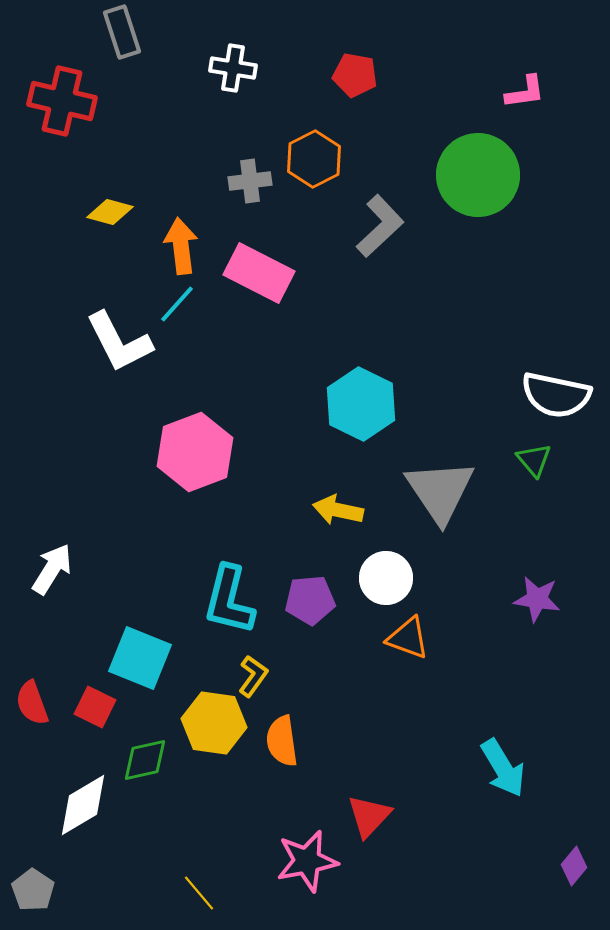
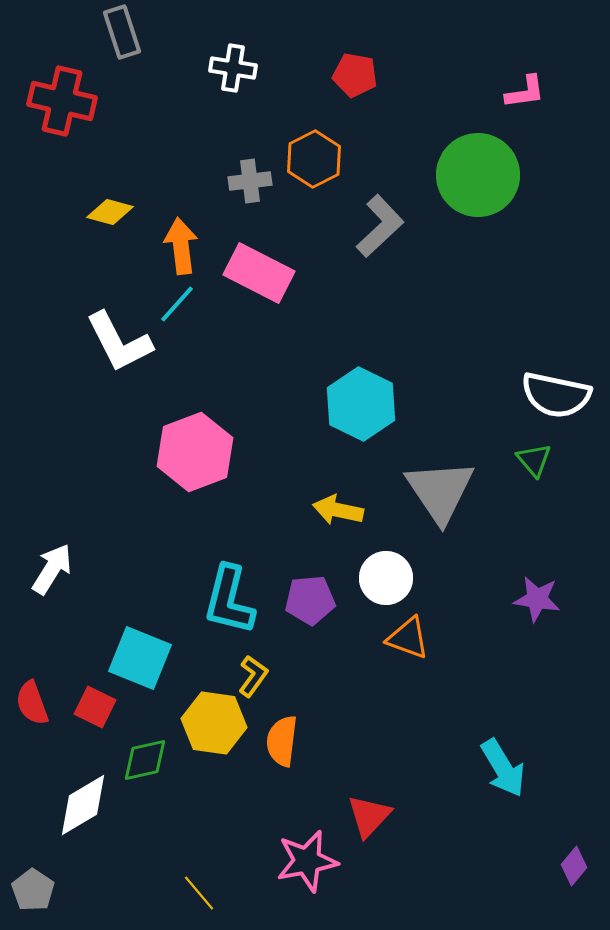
orange semicircle: rotated 15 degrees clockwise
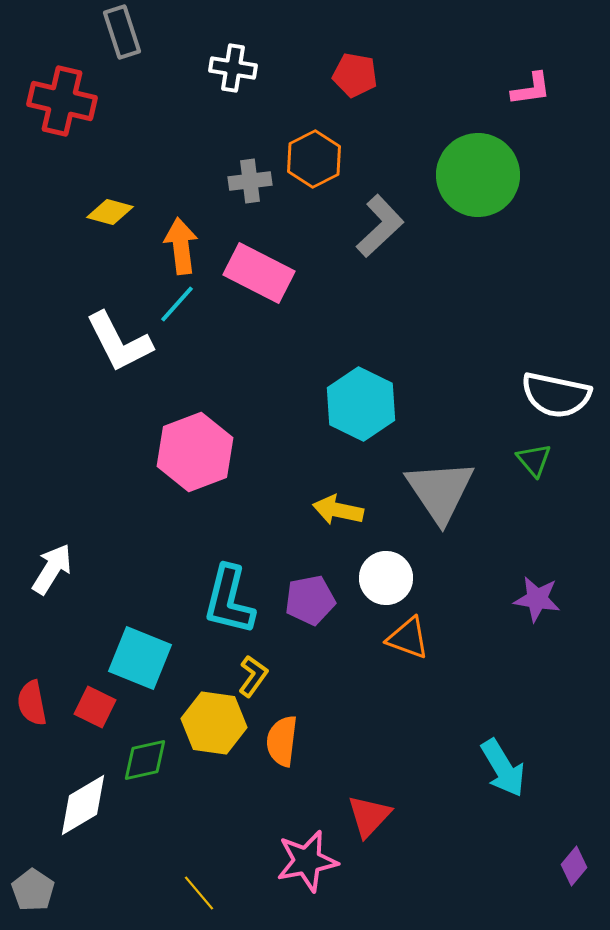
pink L-shape: moved 6 px right, 3 px up
purple pentagon: rotated 6 degrees counterclockwise
red semicircle: rotated 9 degrees clockwise
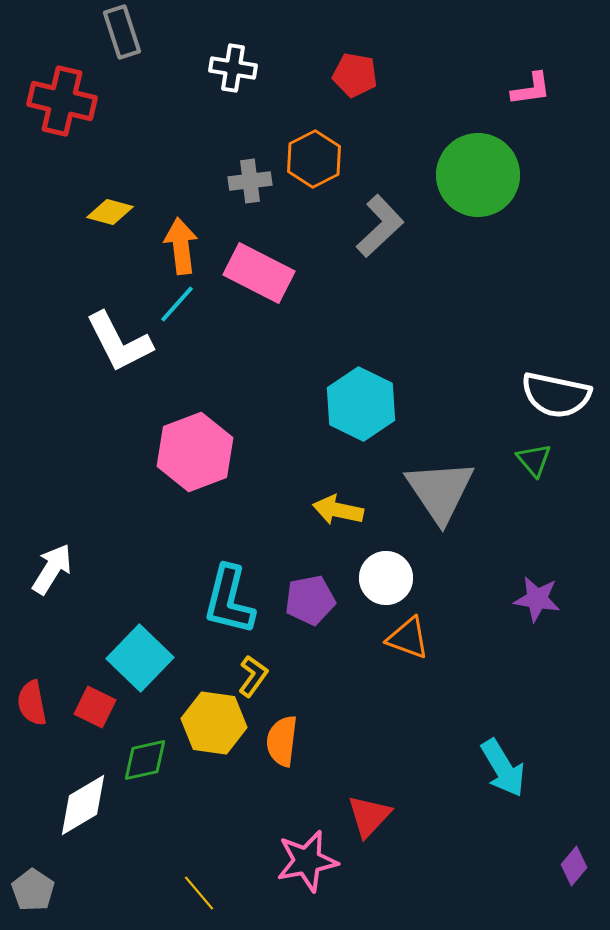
cyan square: rotated 22 degrees clockwise
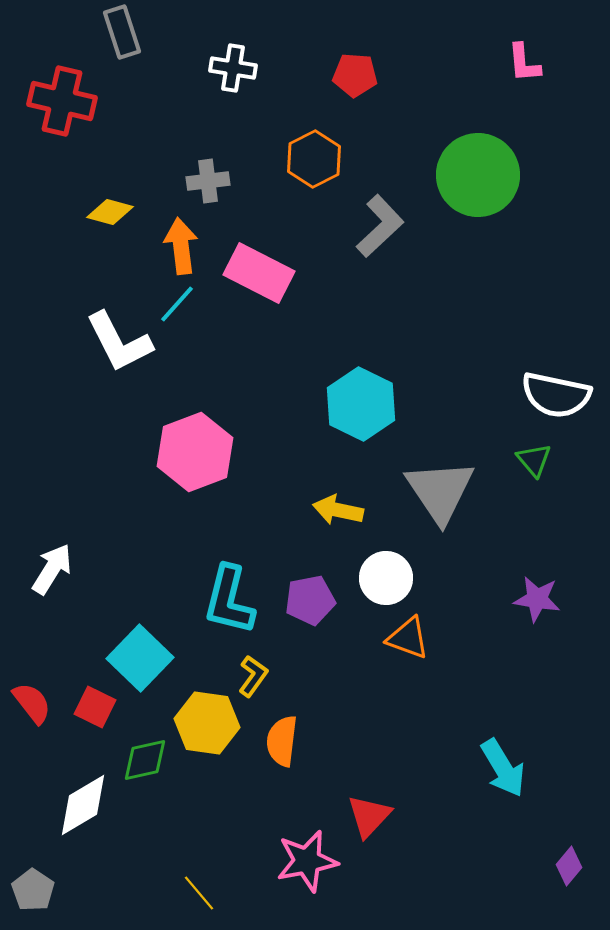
red pentagon: rotated 6 degrees counterclockwise
pink L-shape: moved 7 px left, 26 px up; rotated 93 degrees clockwise
gray cross: moved 42 px left
red semicircle: rotated 153 degrees clockwise
yellow hexagon: moved 7 px left
purple diamond: moved 5 px left
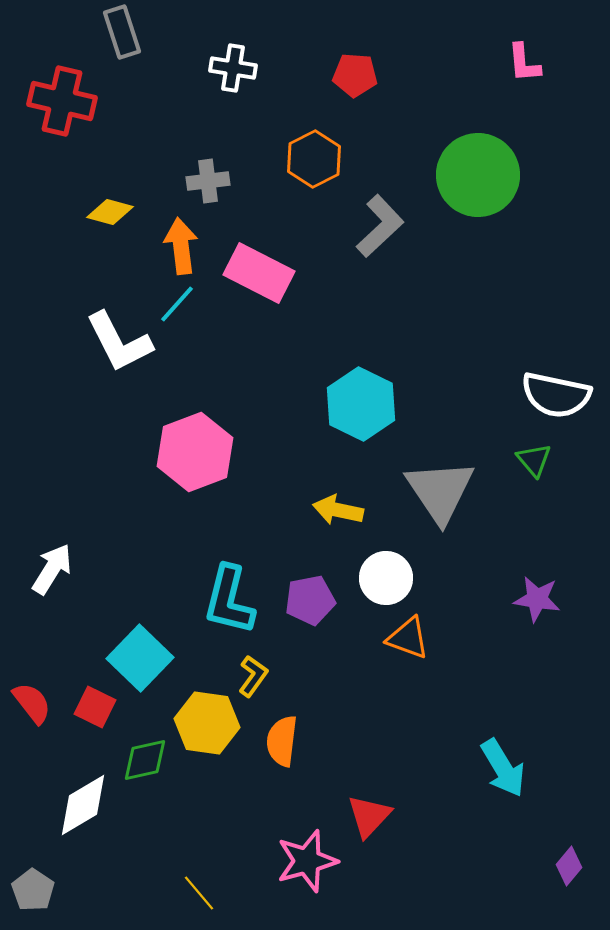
pink star: rotated 4 degrees counterclockwise
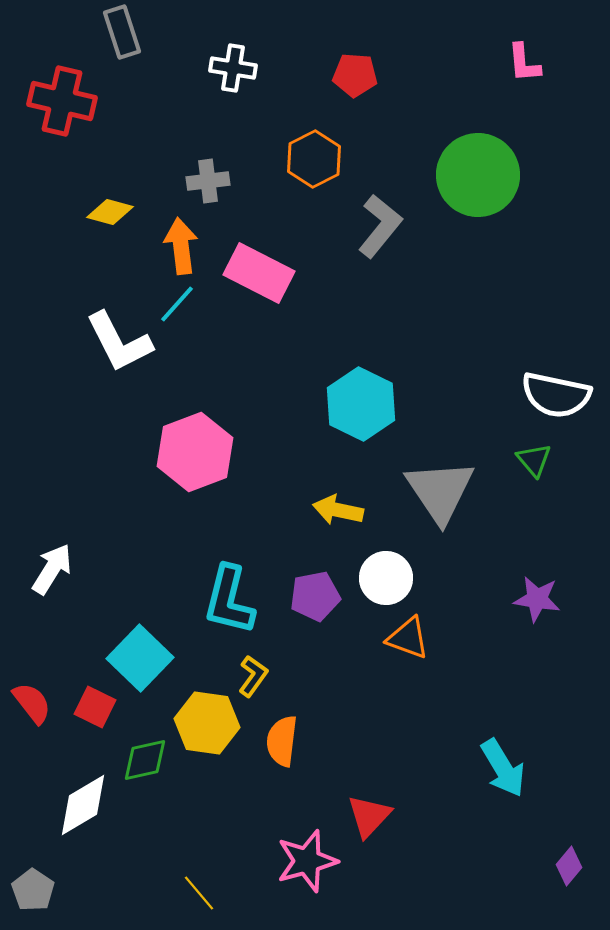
gray L-shape: rotated 8 degrees counterclockwise
purple pentagon: moved 5 px right, 4 px up
